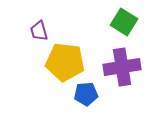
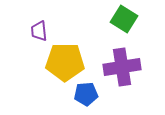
green square: moved 3 px up
purple trapezoid: rotated 10 degrees clockwise
yellow pentagon: rotated 6 degrees counterclockwise
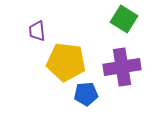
purple trapezoid: moved 2 px left
yellow pentagon: moved 1 px right; rotated 6 degrees clockwise
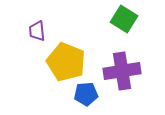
yellow pentagon: rotated 15 degrees clockwise
purple cross: moved 4 px down
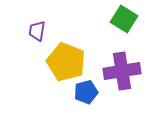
purple trapezoid: rotated 15 degrees clockwise
blue pentagon: moved 2 px up; rotated 10 degrees counterclockwise
